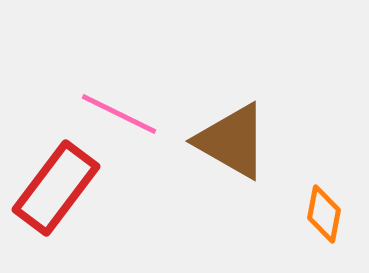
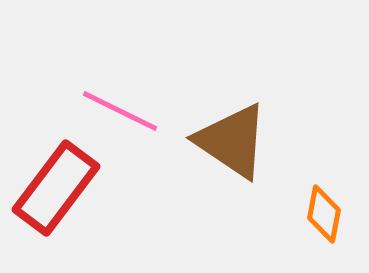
pink line: moved 1 px right, 3 px up
brown triangle: rotated 4 degrees clockwise
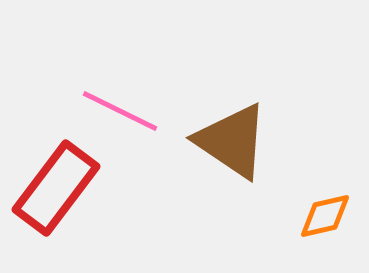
orange diamond: moved 1 px right, 2 px down; rotated 66 degrees clockwise
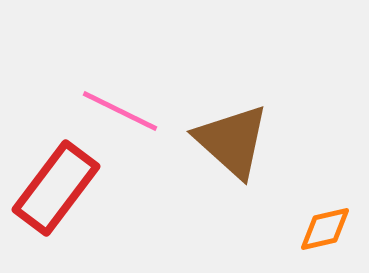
brown triangle: rotated 8 degrees clockwise
orange diamond: moved 13 px down
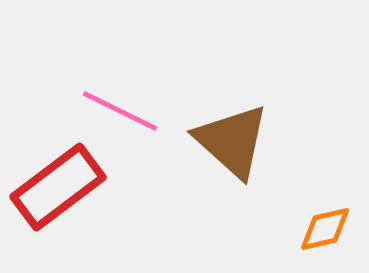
red rectangle: moved 2 px right, 1 px up; rotated 16 degrees clockwise
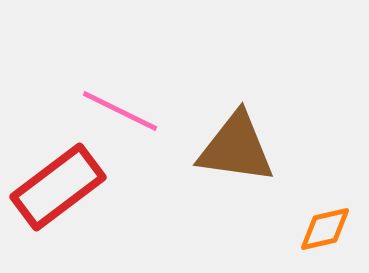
brown triangle: moved 4 px right, 7 px down; rotated 34 degrees counterclockwise
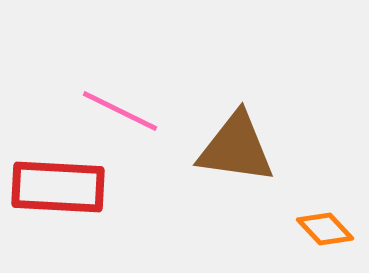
red rectangle: rotated 40 degrees clockwise
orange diamond: rotated 60 degrees clockwise
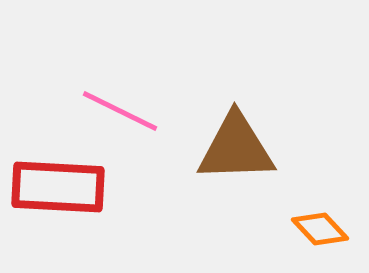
brown triangle: rotated 10 degrees counterclockwise
orange diamond: moved 5 px left
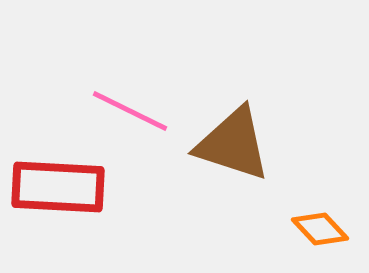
pink line: moved 10 px right
brown triangle: moved 3 px left, 4 px up; rotated 20 degrees clockwise
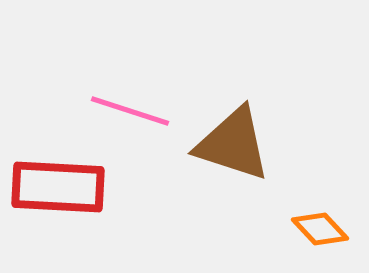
pink line: rotated 8 degrees counterclockwise
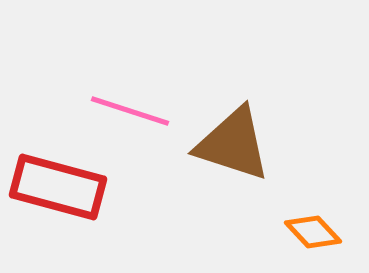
red rectangle: rotated 12 degrees clockwise
orange diamond: moved 7 px left, 3 px down
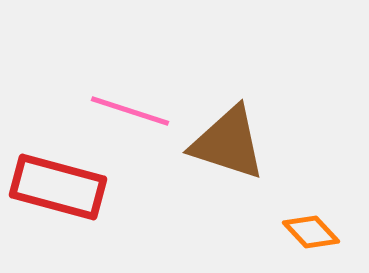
brown triangle: moved 5 px left, 1 px up
orange diamond: moved 2 px left
